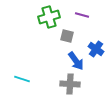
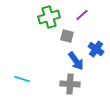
purple line: rotated 56 degrees counterclockwise
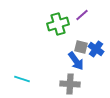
green cross: moved 9 px right, 7 px down
gray square: moved 14 px right, 11 px down
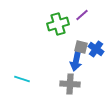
blue arrow: rotated 48 degrees clockwise
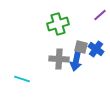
purple line: moved 18 px right
gray cross: moved 11 px left, 25 px up
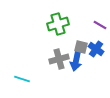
purple line: moved 10 px down; rotated 72 degrees clockwise
gray cross: rotated 18 degrees counterclockwise
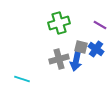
green cross: moved 1 px right, 1 px up
